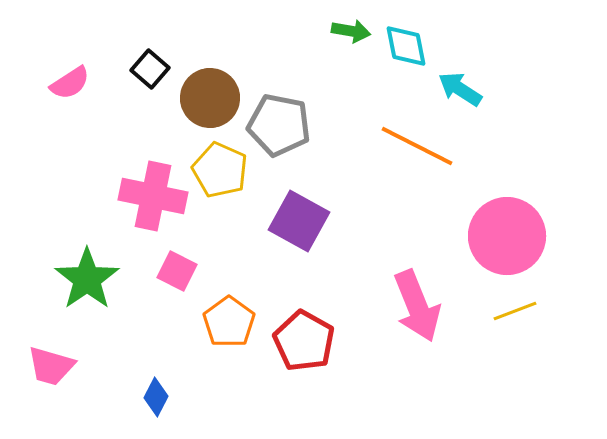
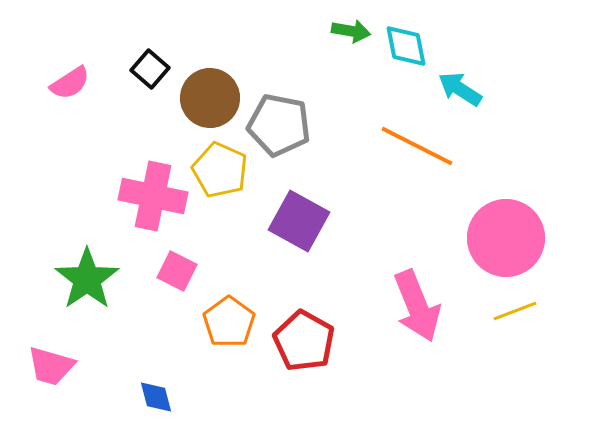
pink circle: moved 1 px left, 2 px down
blue diamond: rotated 42 degrees counterclockwise
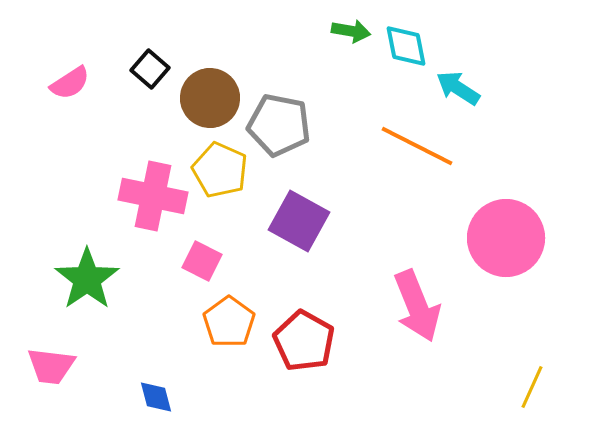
cyan arrow: moved 2 px left, 1 px up
pink square: moved 25 px right, 10 px up
yellow line: moved 17 px right, 76 px down; rotated 45 degrees counterclockwise
pink trapezoid: rotated 9 degrees counterclockwise
